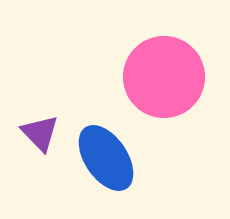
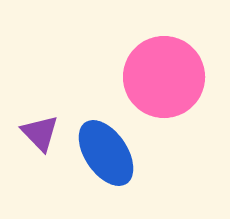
blue ellipse: moved 5 px up
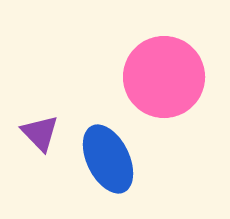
blue ellipse: moved 2 px right, 6 px down; rotated 8 degrees clockwise
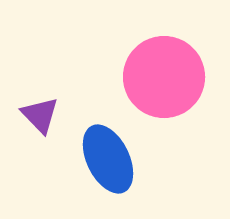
purple triangle: moved 18 px up
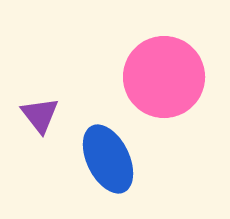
purple triangle: rotated 6 degrees clockwise
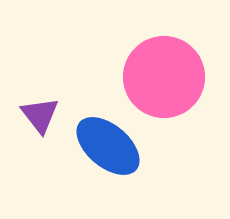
blue ellipse: moved 13 px up; rotated 24 degrees counterclockwise
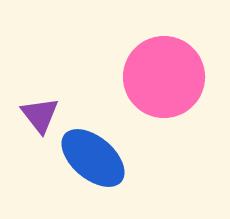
blue ellipse: moved 15 px left, 12 px down
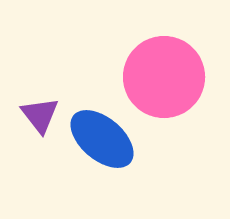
blue ellipse: moved 9 px right, 19 px up
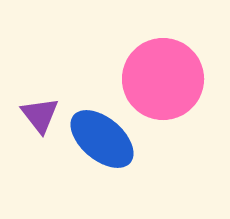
pink circle: moved 1 px left, 2 px down
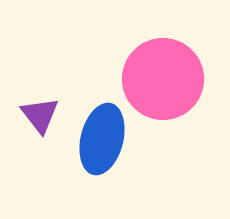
blue ellipse: rotated 64 degrees clockwise
